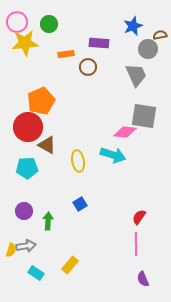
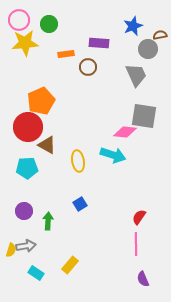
pink circle: moved 2 px right, 2 px up
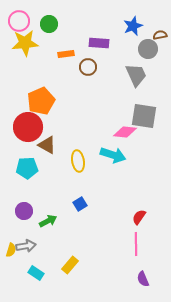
pink circle: moved 1 px down
green arrow: rotated 60 degrees clockwise
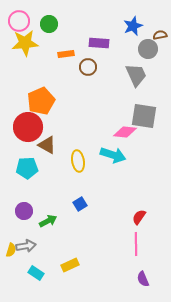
yellow rectangle: rotated 24 degrees clockwise
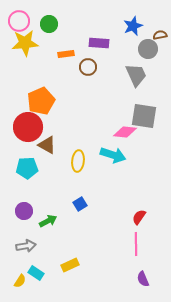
yellow ellipse: rotated 15 degrees clockwise
yellow semicircle: moved 9 px right, 31 px down; rotated 16 degrees clockwise
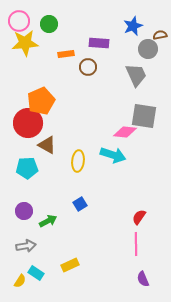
red circle: moved 4 px up
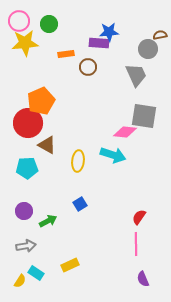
blue star: moved 24 px left, 6 px down; rotated 18 degrees clockwise
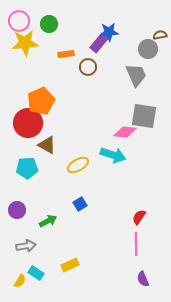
purple rectangle: rotated 54 degrees counterclockwise
yellow ellipse: moved 4 px down; rotated 55 degrees clockwise
purple circle: moved 7 px left, 1 px up
